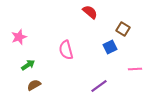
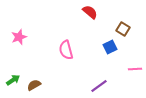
green arrow: moved 15 px left, 15 px down
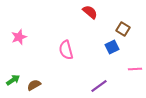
blue square: moved 2 px right
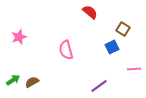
pink line: moved 1 px left
brown semicircle: moved 2 px left, 3 px up
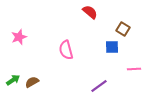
blue square: rotated 24 degrees clockwise
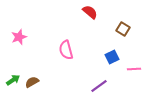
blue square: moved 10 px down; rotated 24 degrees counterclockwise
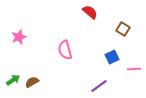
pink semicircle: moved 1 px left
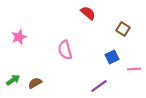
red semicircle: moved 2 px left, 1 px down
brown semicircle: moved 3 px right, 1 px down
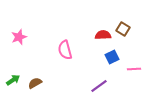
red semicircle: moved 15 px right, 22 px down; rotated 42 degrees counterclockwise
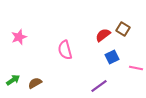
red semicircle: rotated 35 degrees counterclockwise
pink line: moved 2 px right, 1 px up; rotated 16 degrees clockwise
